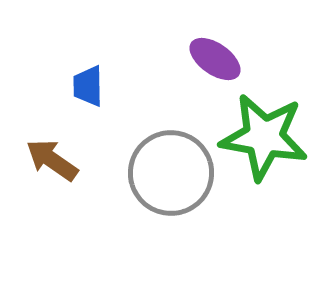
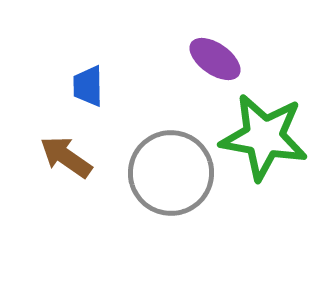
brown arrow: moved 14 px right, 3 px up
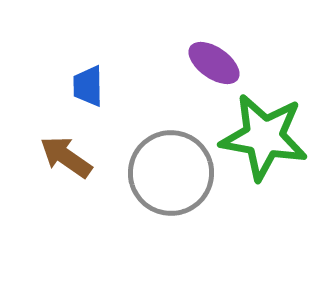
purple ellipse: moved 1 px left, 4 px down
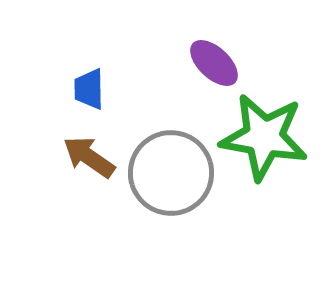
purple ellipse: rotated 8 degrees clockwise
blue trapezoid: moved 1 px right, 3 px down
brown arrow: moved 23 px right
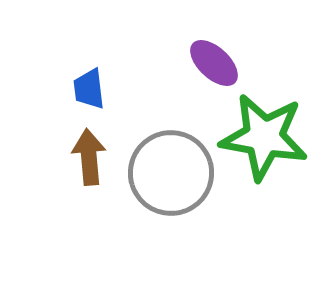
blue trapezoid: rotated 6 degrees counterclockwise
brown arrow: rotated 50 degrees clockwise
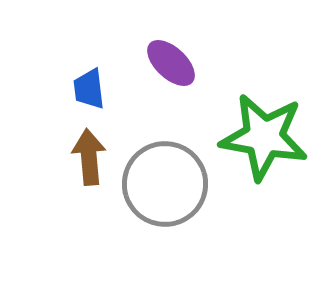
purple ellipse: moved 43 px left
gray circle: moved 6 px left, 11 px down
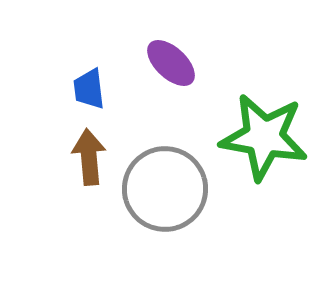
gray circle: moved 5 px down
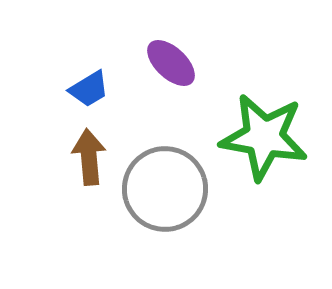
blue trapezoid: rotated 114 degrees counterclockwise
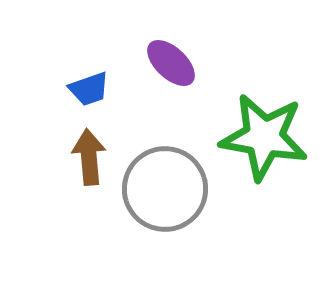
blue trapezoid: rotated 12 degrees clockwise
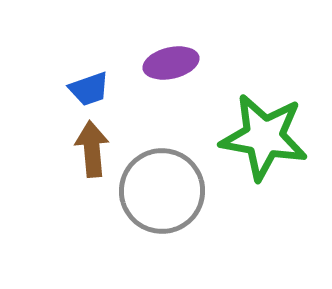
purple ellipse: rotated 56 degrees counterclockwise
brown arrow: moved 3 px right, 8 px up
gray circle: moved 3 px left, 2 px down
